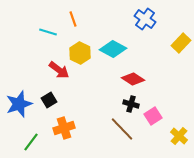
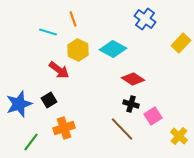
yellow hexagon: moved 2 px left, 3 px up
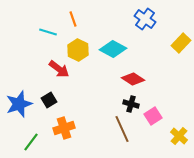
red arrow: moved 1 px up
brown line: rotated 20 degrees clockwise
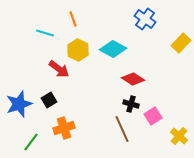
cyan line: moved 3 px left, 1 px down
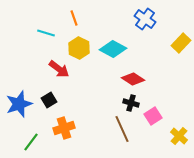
orange line: moved 1 px right, 1 px up
cyan line: moved 1 px right
yellow hexagon: moved 1 px right, 2 px up
black cross: moved 1 px up
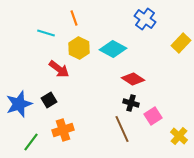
orange cross: moved 1 px left, 2 px down
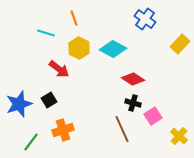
yellow rectangle: moved 1 px left, 1 px down
black cross: moved 2 px right
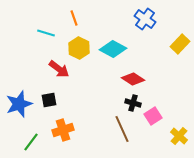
black square: rotated 21 degrees clockwise
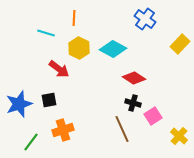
orange line: rotated 21 degrees clockwise
red diamond: moved 1 px right, 1 px up
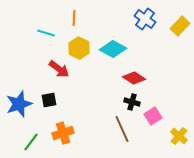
yellow rectangle: moved 18 px up
black cross: moved 1 px left, 1 px up
orange cross: moved 3 px down
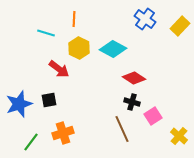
orange line: moved 1 px down
